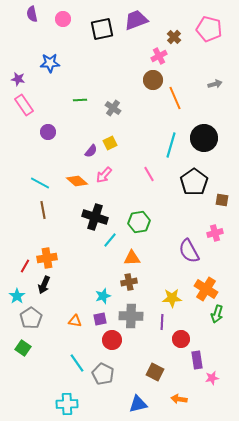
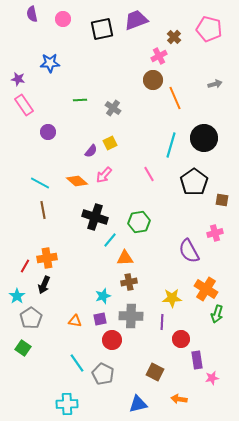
orange triangle at (132, 258): moved 7 px left
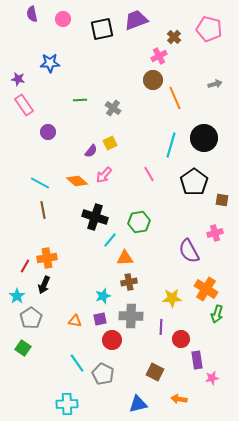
purple line at (162, 322): moved 1 px left, 5 px down
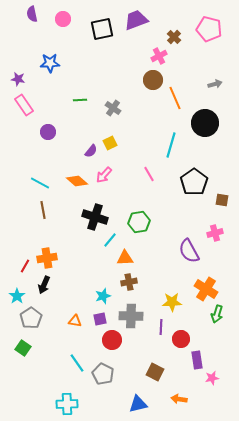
black circle at (204, 138): moved 1 px right, 15 px up
yellow star at (172, 298): moved 4 px down
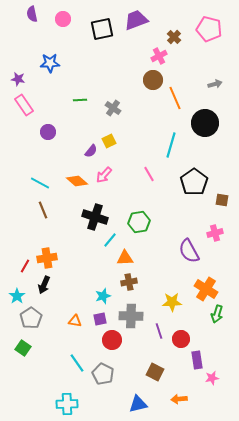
yellow square at (110, 143): moved 1 px left, 2 px up
brown line at (43, 210): rotated 12 degrees counterclockwise
purple line at (161, 327): moved 2 px left, 4 px down; rotated 21 degrees counterclockwise
orange arrow at (179, 399): rotated 14 degrees counterclockwise
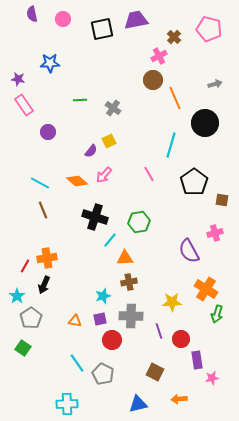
purple trapezoid at (136, 20): rotated 10 degrees clockwise
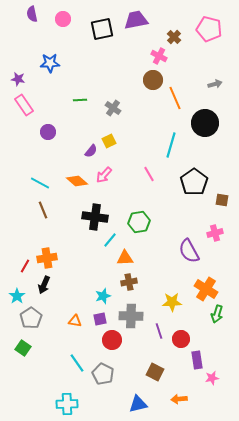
pink cross at (159, 56): rotated 35 degrees counterclockwise
black cross at (95, 217): rotated 10 degrees counterclockwise
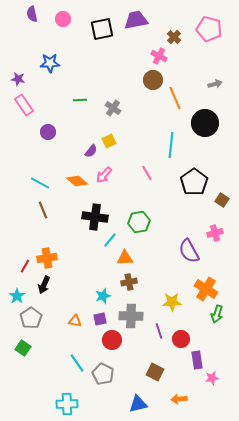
cyan line at (171, 145): rotated 10 degrees counterclockwise
pink line at (149, 174): moved 2 px left, 1 px up
brown square at (222, 200): rotated 24 degrees clockwise
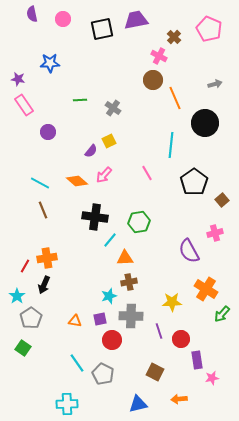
pink pentagon at (209, 29): rotated 10 degrees clockwise
brown square at (222, 200): rotated 16 degrees clockwise
cyan star at (103, 296): moved 6 px right
green arrow at (217, 314): moved 5 px right; rotated 24 degrees clockwise
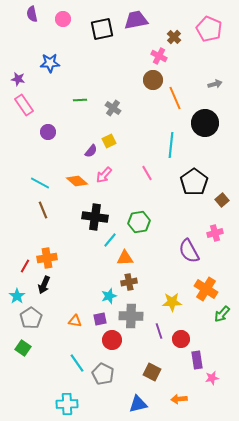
brown square at (155, 372): moved 3 px left
